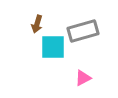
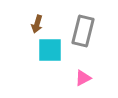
gray rectangle: rotated 60 degrees counterclockwise
cyan square: moved 3 px left, 3 px down
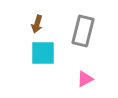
cyan square: moved 7 px left, 3 px down
pink triangle: moved 2 px right, 1 px down
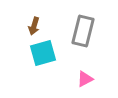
brown arrow: moved 3 px left, 2 px down
cyan square: rotated 16 degrees counterclockwise
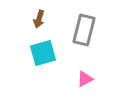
brown arrow: moved 5 px right, 7 px up
gray rectangle: moved 1 px right, 1 px up
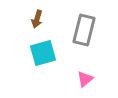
brown arrow: moved 2 px left
pink triangle: rotated 12 degrees counterclockwise
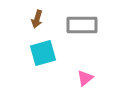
gray rectangle: moved 2 px left, 5 px up; rotated 76 degrees clockwise
pink triangle: moved 1 px up
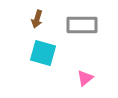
cyan square: rotated 32 degrees clockwise
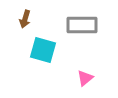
brown arrow: moved 12 px left
cyan square: moved 3 px up
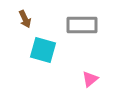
brown arrow: rotated 42 degrees counterclockwise
pink triangle: moved 5 px right, 1 px down
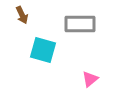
brown arrow: moved 3 px left, 4 px up
gray rectangle: moved 2 px left, 1 px up
